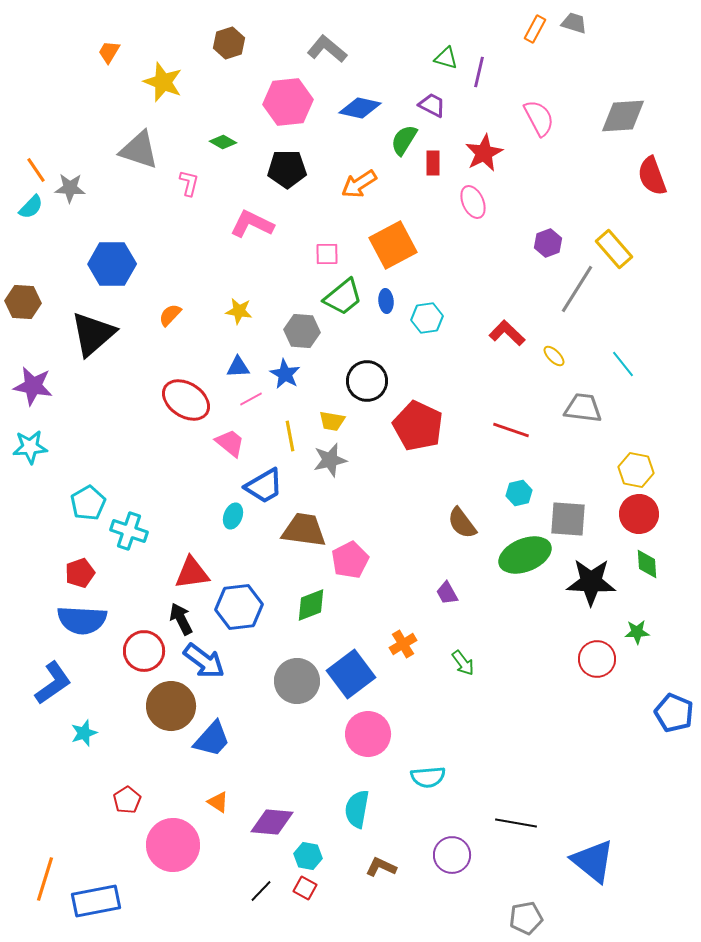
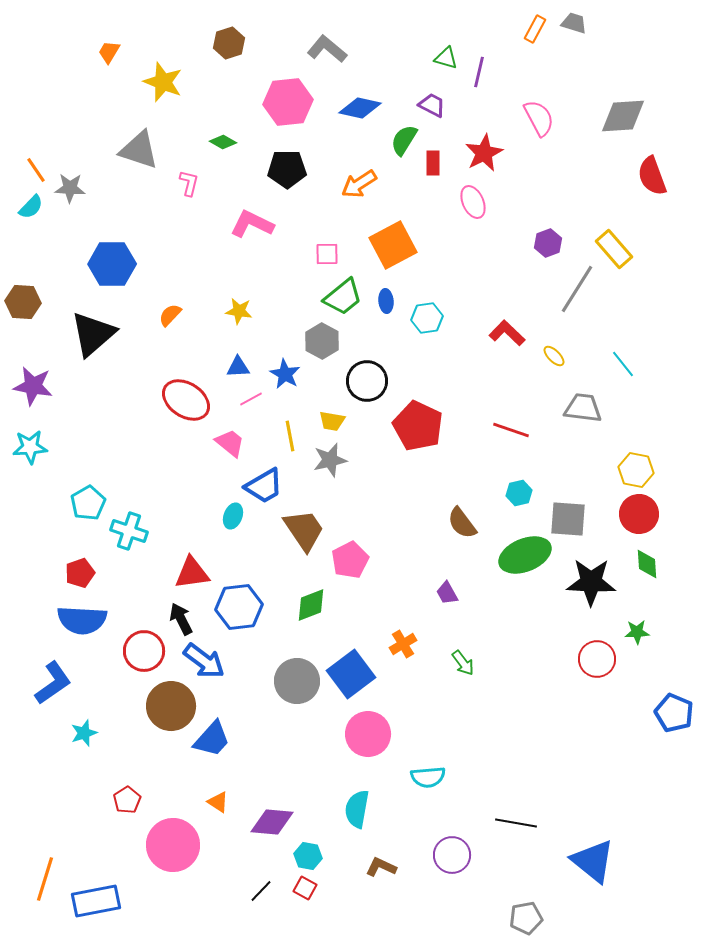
gray hexagon at (302, 331): moved 20 px right, 10 px down; rotated 24 degrees clockwise
brown trapezoid at (304, 530): rotated 48 degrees clockwise
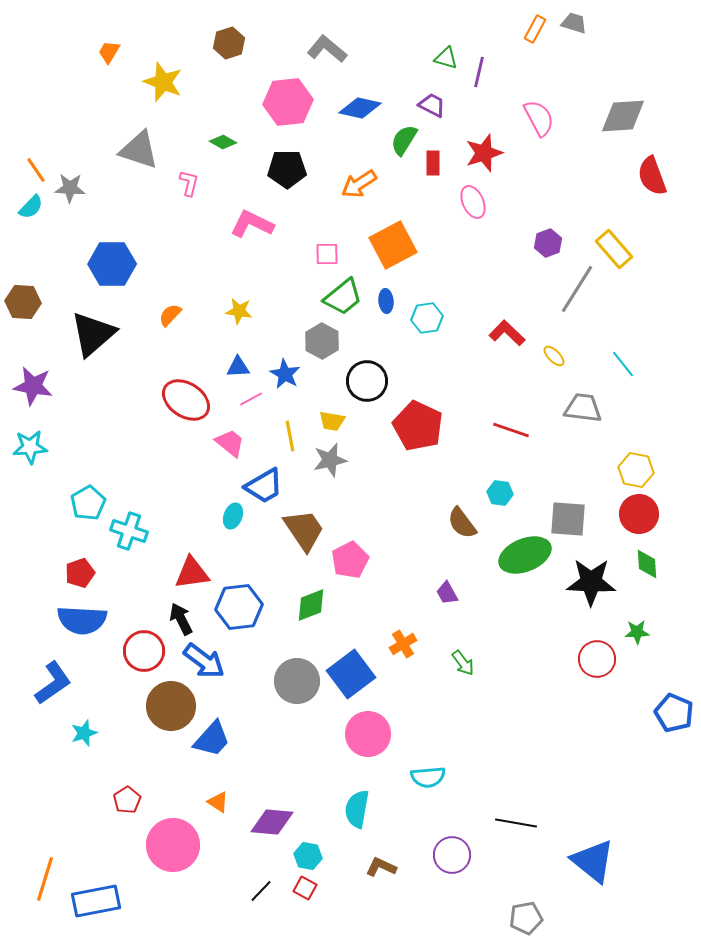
red star at (484, 153): rotated 9 degrees clockwise
cyan hexagon at (519, 493): moved 19 px left; rotated 20 degrees clockwise
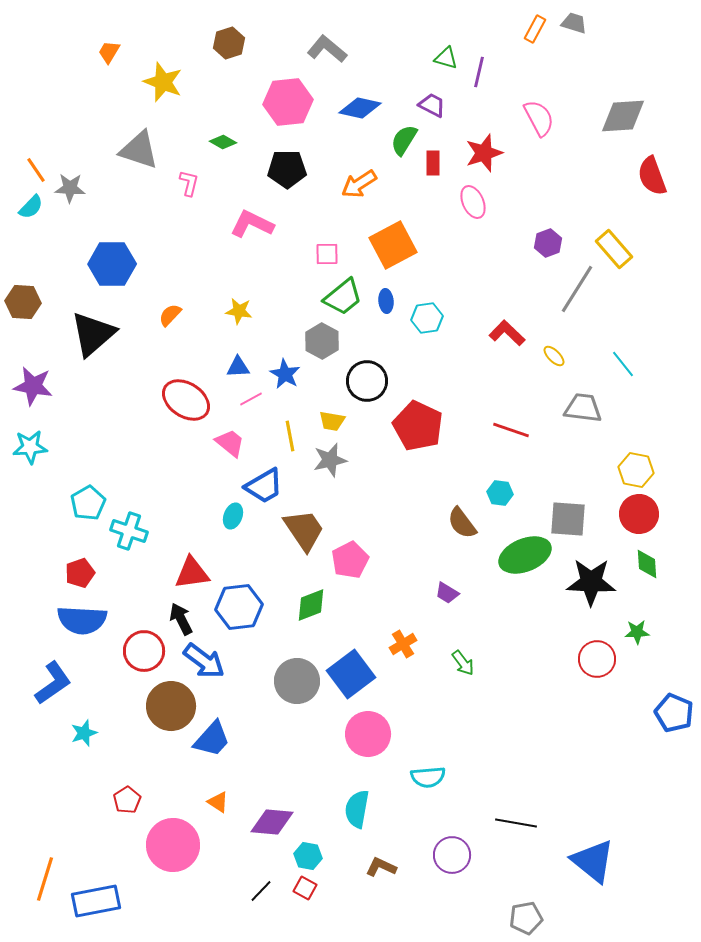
purple trapezoid at (447, 593): rotated 30 degrees counterclockwise
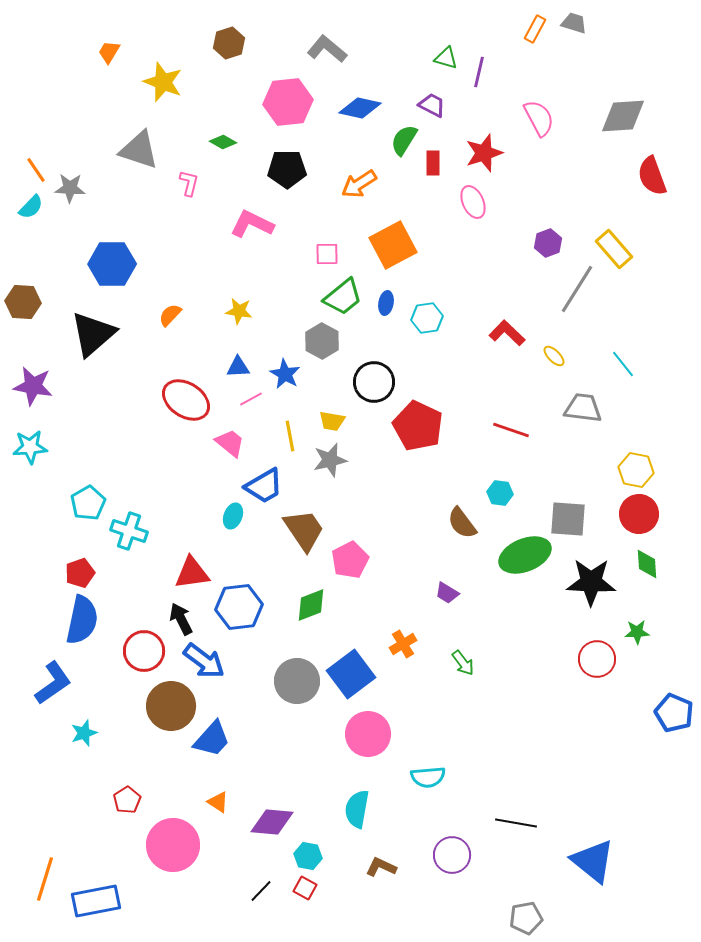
blue ellipse at (386, 301): moved 2 px down; rotated 15 degrees clockwise
black circle at (367, 381): moved 7 px right, 1 px down
blue semicircle at (82, 620): rotated 81 degrees counterclockwise
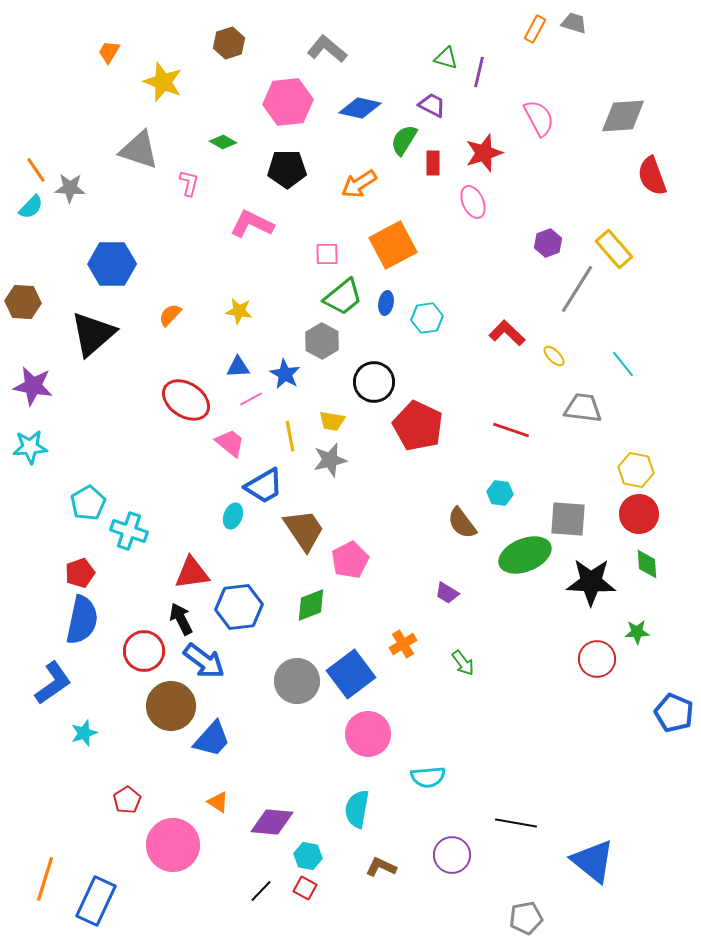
blue rectangle at (96, 901): rotated 54 degrees counterclockwise
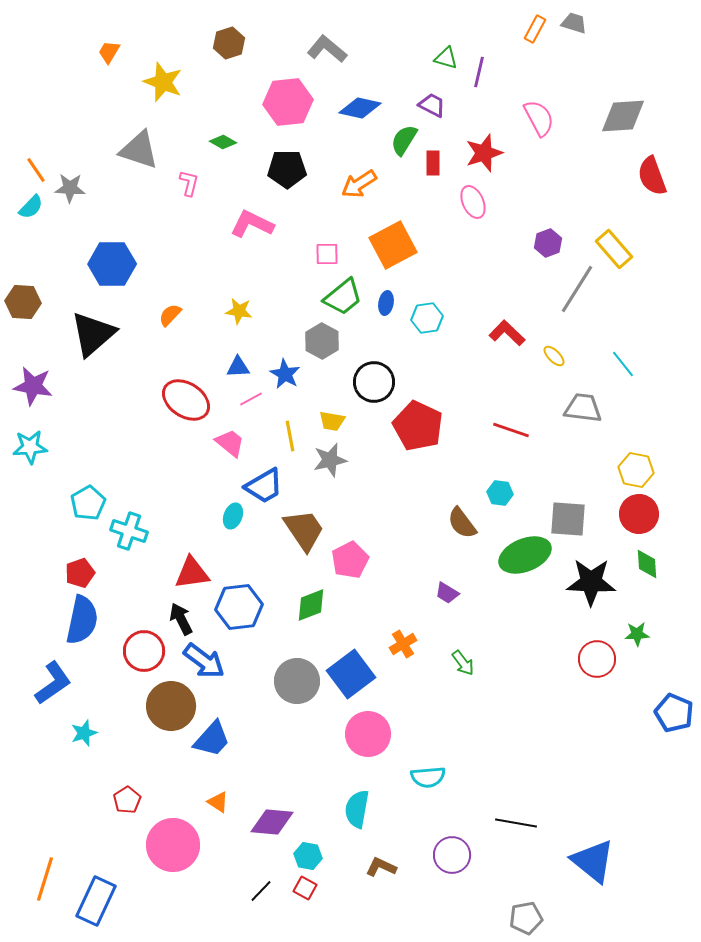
green star at (637, 632): moved 2 px down
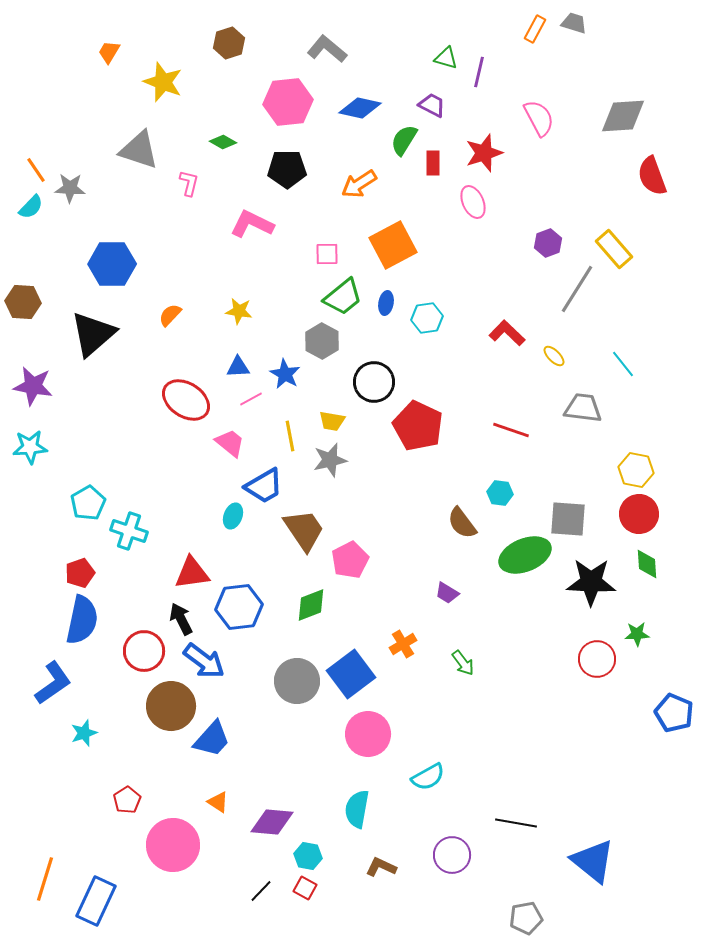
cyan semicircle at (428, 777): rotated 24 degrees counterclockwise
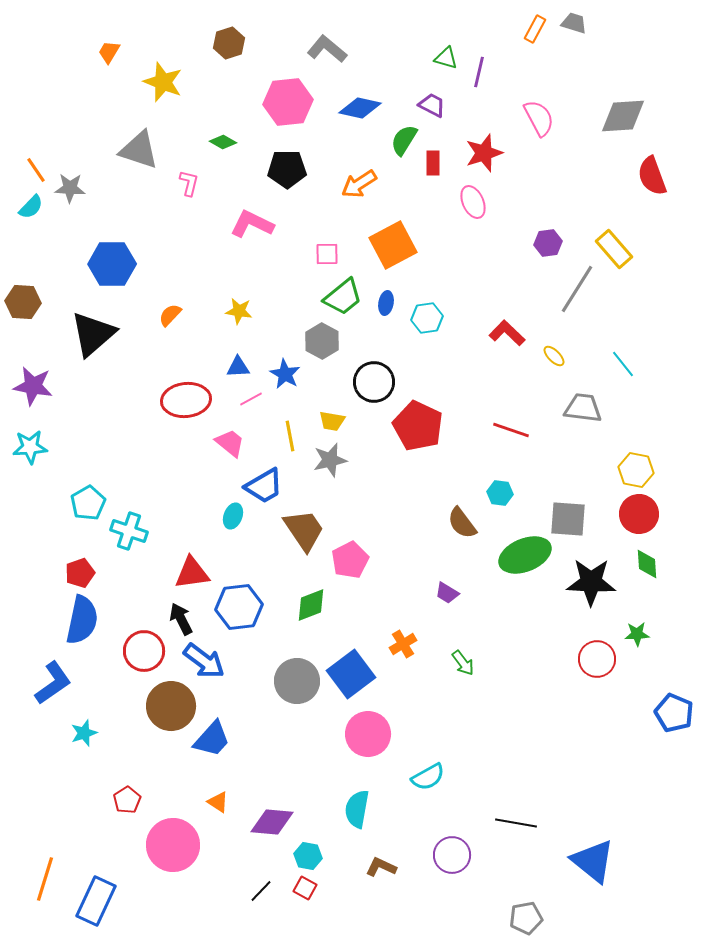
purple hexagon at (548, 243): rotated 12 degrees clockwise
red ellipse at (186, 400): rotated 39 degrees counterclockwise
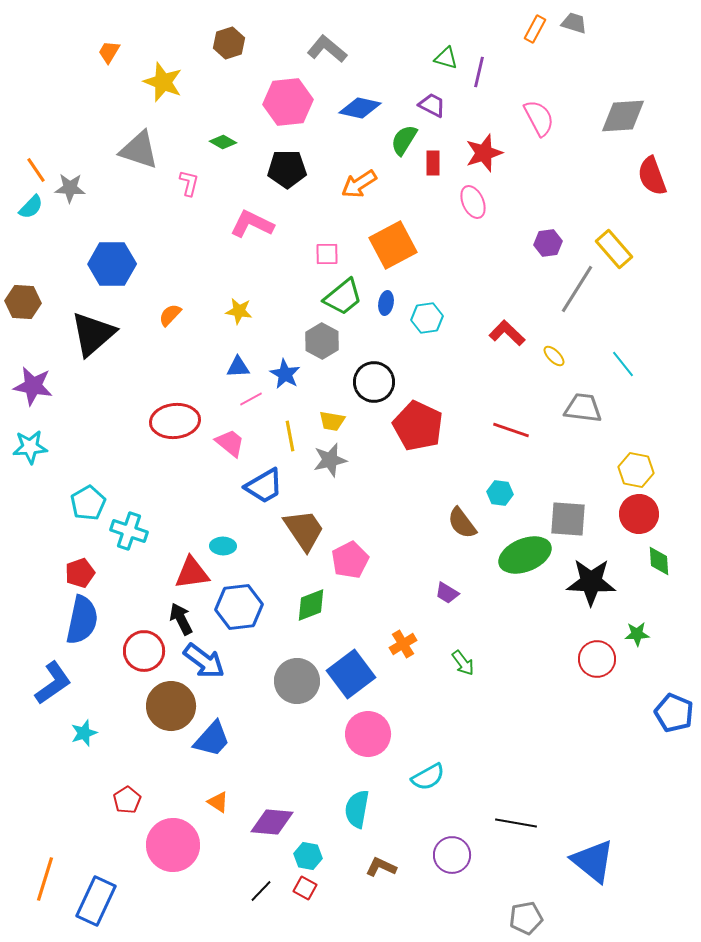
red ellipse at (186, 400): moved 11 px left, 21 px down
cyan ellipse at (233, 516): moved 10 px left, 30 px down; rotated 70 degrees clockwise
green diamond at (647, 564): moved 12 px right, 3 px up
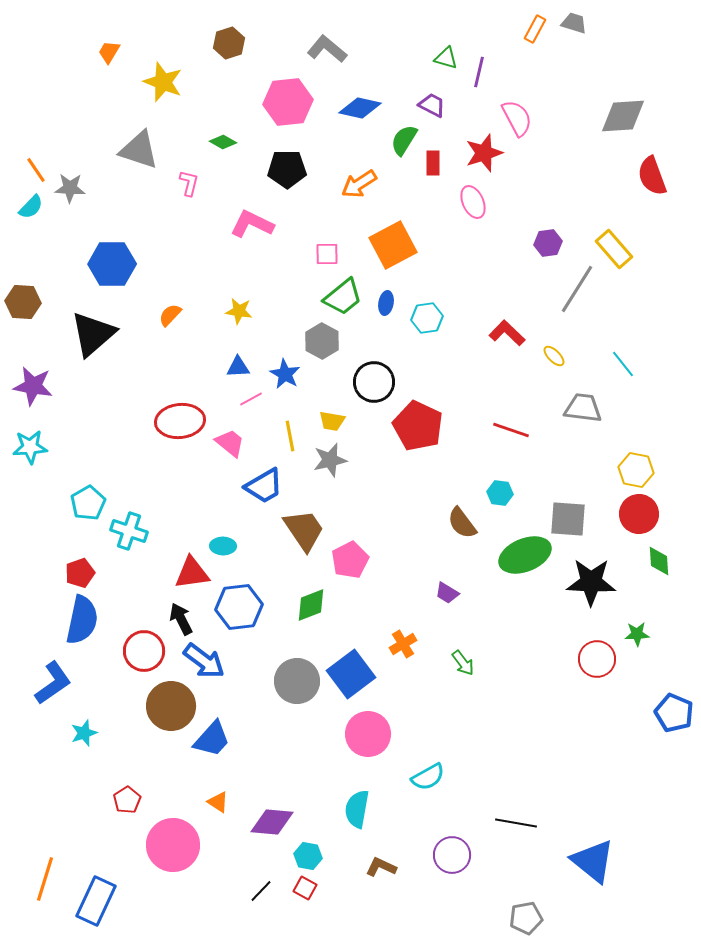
pink semicircle at (539, 118): moved 22 px left
red ellipse at (175, 421): moved 5 px right
